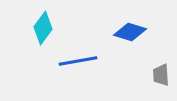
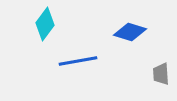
cyan diamond: moved 2 px right, 4 px up
gray trapezoid: moved 1 px up
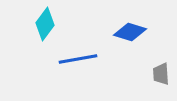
blue line: moved 2 px up
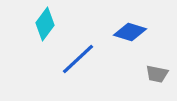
blue line: rotated 33 degrees counterclockwise
gray trapezoid: moved 4 px left; rotated 75 degrees counterclockwise
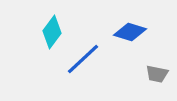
cyan diamond: moved 7 px right, 8 px down
blue line: moved 5 px right
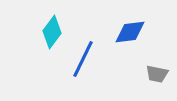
blue diamond: rotated 24 degrees counterclockwise
blue line: rotated 21 degrees counterclockwise
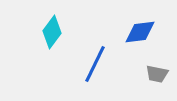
blue diamond: moved 10 px right
blue line: moved 12 px right, 5 px down
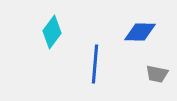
blue diamond: rotated 8 degrees clockwise
blue line: rotated 21 degrees counterclockwise
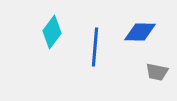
blue line: moved 17 px up
gray trapezoid: moved 2 px up
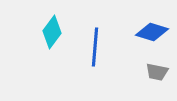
blue diamond: moved 12 px right; rotated 16 degrees clockwise
